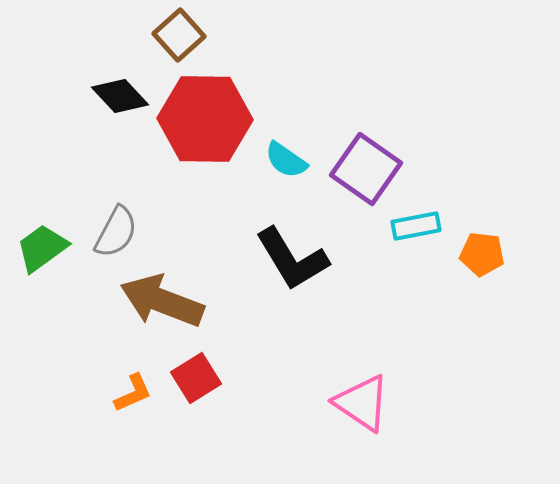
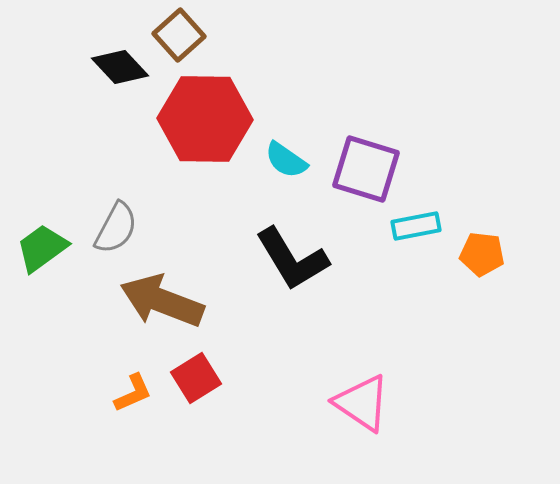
black diamond: moved 29 px up
purple square: rotated 18 degrees counterclockwise
gray semicircle: moved 4 px up
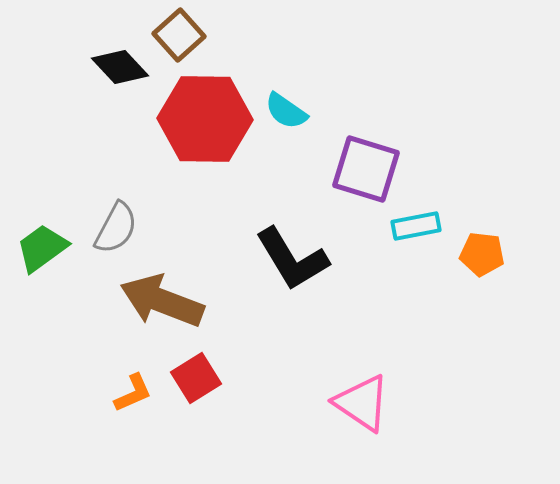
cyan semicircle: moved 49 px up
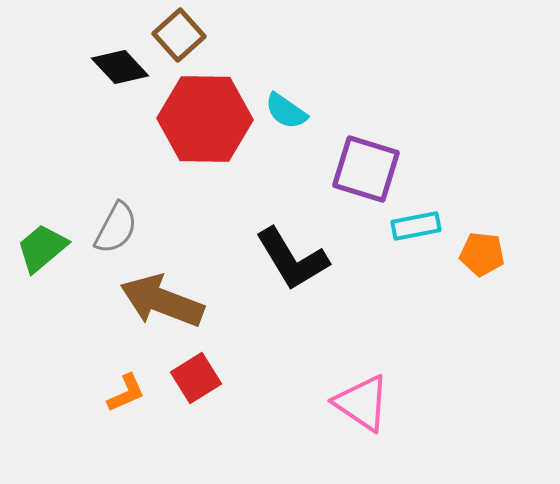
green trapezoid: rotated 4 degrees counterclockwise
orange L-shape: moved 7 px left
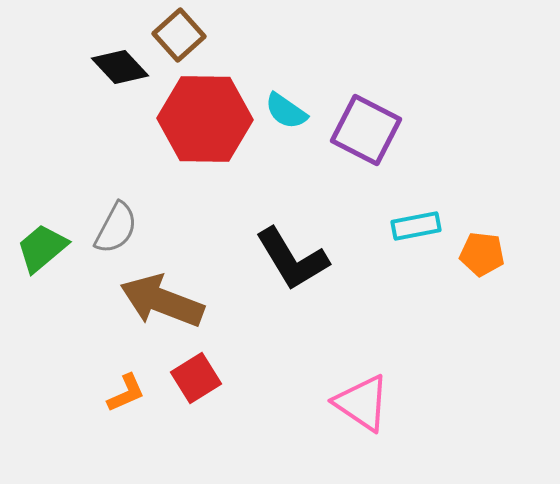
purple square: moved 39 px up; rotated 10 degrees clockwise
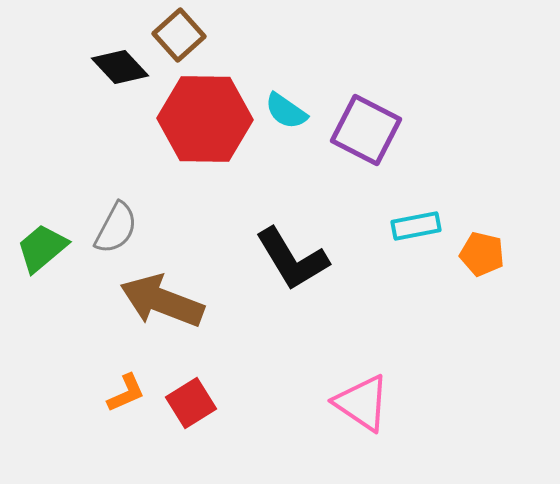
orange pentagon: rotated 6 degrees clockwise
red square: moved 5 px left, 25 px down
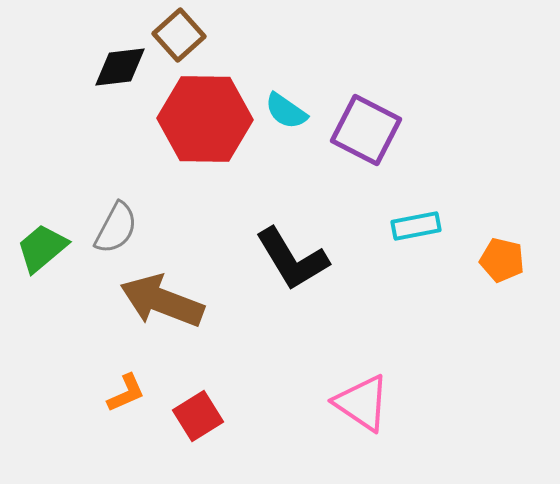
black diamond: rotated 54 degrees counterclockwise
orange pentagon: moved 20 px right, 6 px down
red square: moved 7 px right, 13 px down
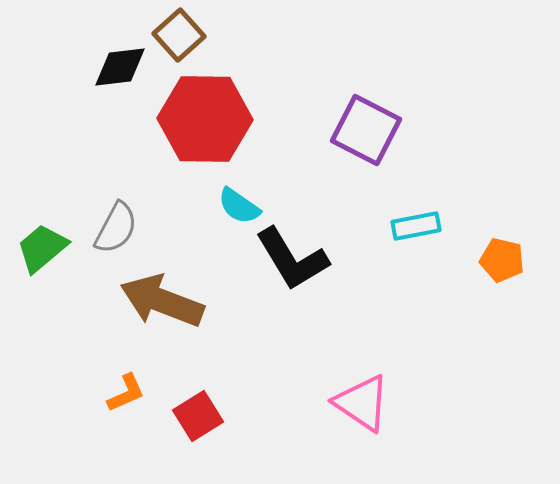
cyan semicircle: moved 47 px left, 95 px down
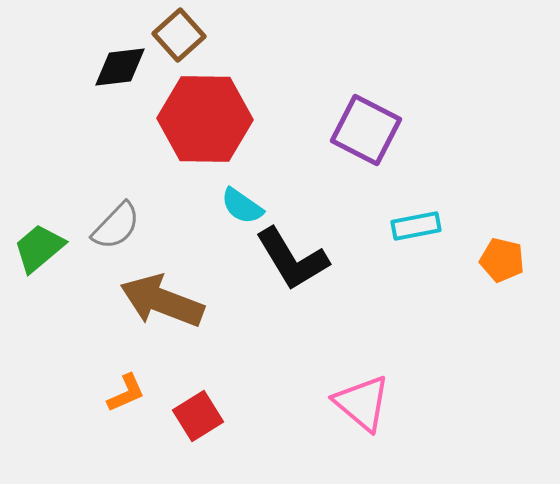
cyan semicircle: moved 3 px right
gray semicircle: moved 2 px up; rotated 16 degrees clockwise
green trapezoid: moved 3 px left
pink triangle: rotated 6 degrees clockwise
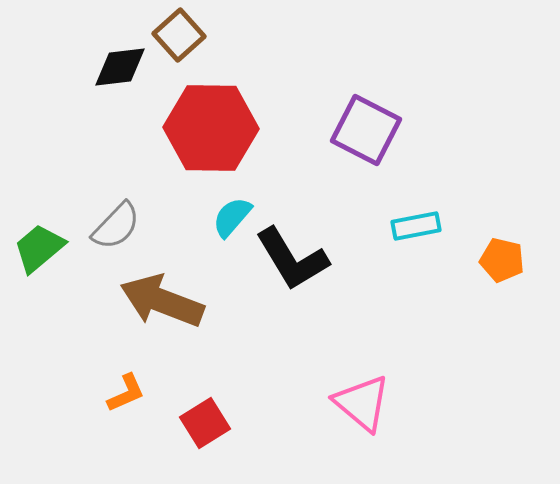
red hexagon: moved 6 px right, 9 px down
cyan semicircle: moved 10 px left, 11 px down; rotated 96 degrees clockwise
red square: moved 7 px right, 7 px down
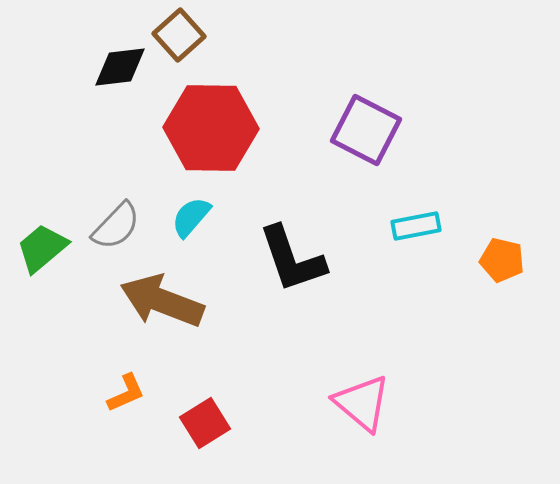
cyan semicircle: moved 41 px left
green trapezoid: moved 3 px right
black L-shape: rotated 12 degrees clockwise
